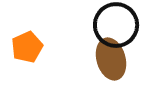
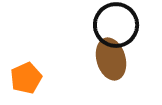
orange pentagon: moved 1 px left, 31 px down
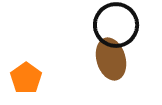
orange pentagon: rotated 12 degrees counterclockwise
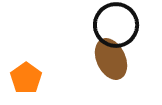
brown ellipse: rotated 9 degrees counterclockwise
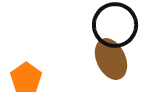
black circle: moved 1 px left
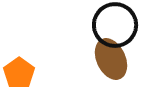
orange pentagon: moved 7 px left, 5 px up
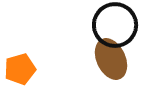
orange pentagon: moved 1 px right, 4 px up; rotated 20 degrees clockwise
